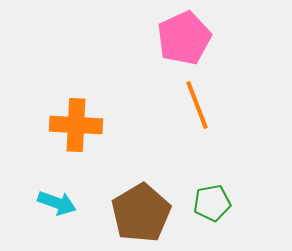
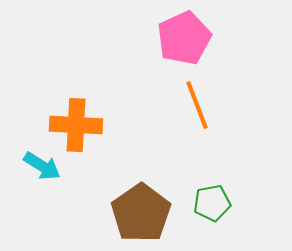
cyan arrow: moved 15 px left, 37 px up; rotated 12 degrees clockwise
brown pentagon: rotated 4 degrees counterclockwise
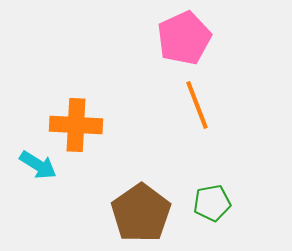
cyan arrow: moved 4 px left, 1 px up
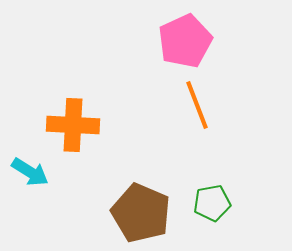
pink pentagon: moved 1 px right, 3 px down
orange cross: moved 3 px left
cyan arrow: moved 8 px left, 7 px down
brown pentagon: rotated 14 degrees counterclockwise
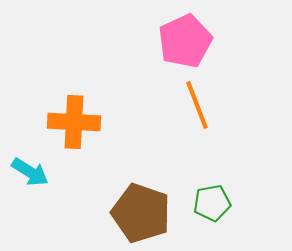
orange cross: moved 1 px right, 3 px up
brown pentagon: rotated 4 degrees counterclockwise
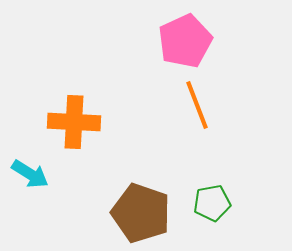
cyan arrow: moved 2 px down
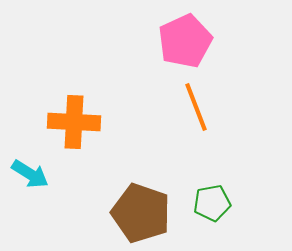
orange line: moved 1 px left, 2 px down
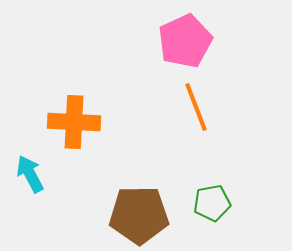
cyan arrow: rotated 150 degrees counterclockwise
brown pentagon: moved 2 px left, 2 px down; rotated 20 degrees counterclockwise
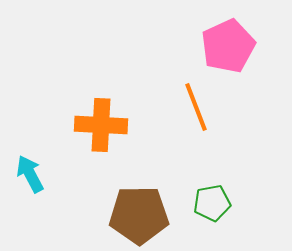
pink pentagon: moved 43 px right, 5 px down
orange cross: moved 27 px right, 3 px down
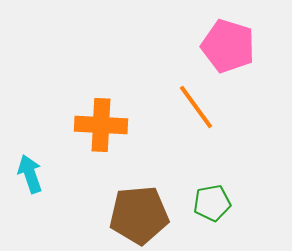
pink pentagon: rotated 30 degrees counterclockwise
orange line: rotated 15 degrees counterclockwise
cyan arrow: rotated 9 degrees clockwise
brown pentagon: rotated 4 degrees counterclockwise
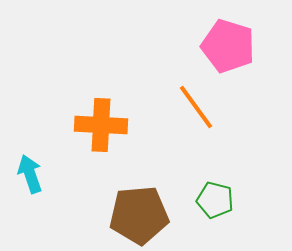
green pentagon: moved 3 px right, 3 px up; rotated 24 degrees clockwise
